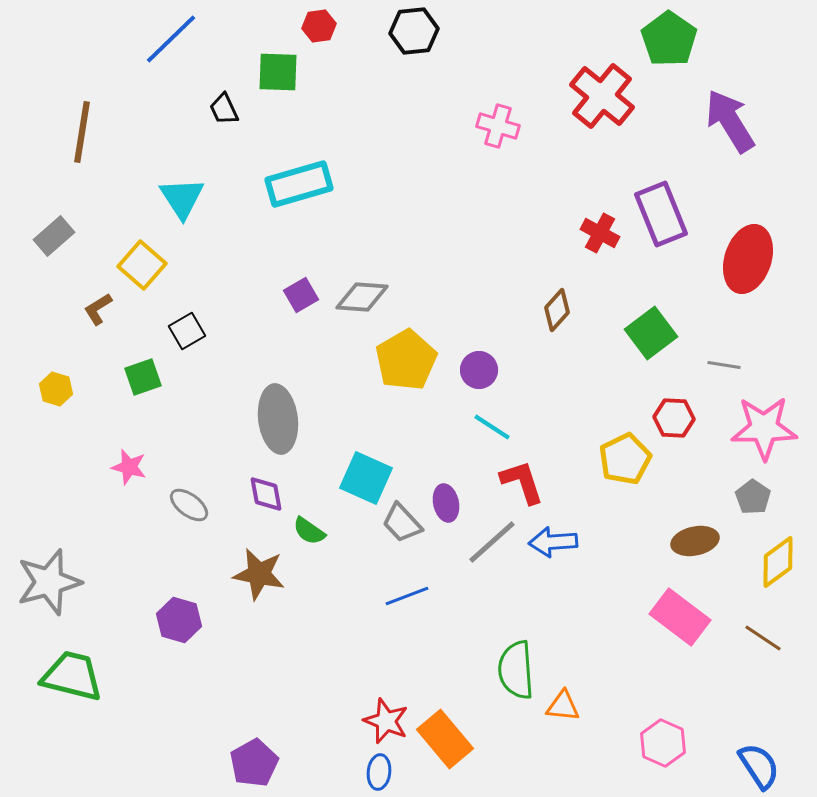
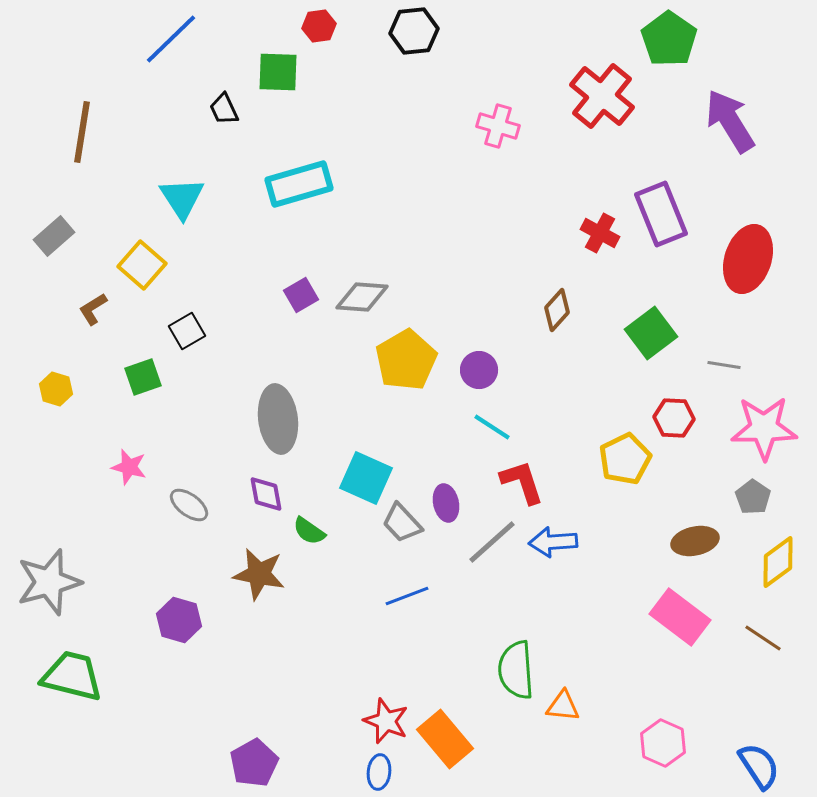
brown L-shape at (98, 309): moved 5 px left
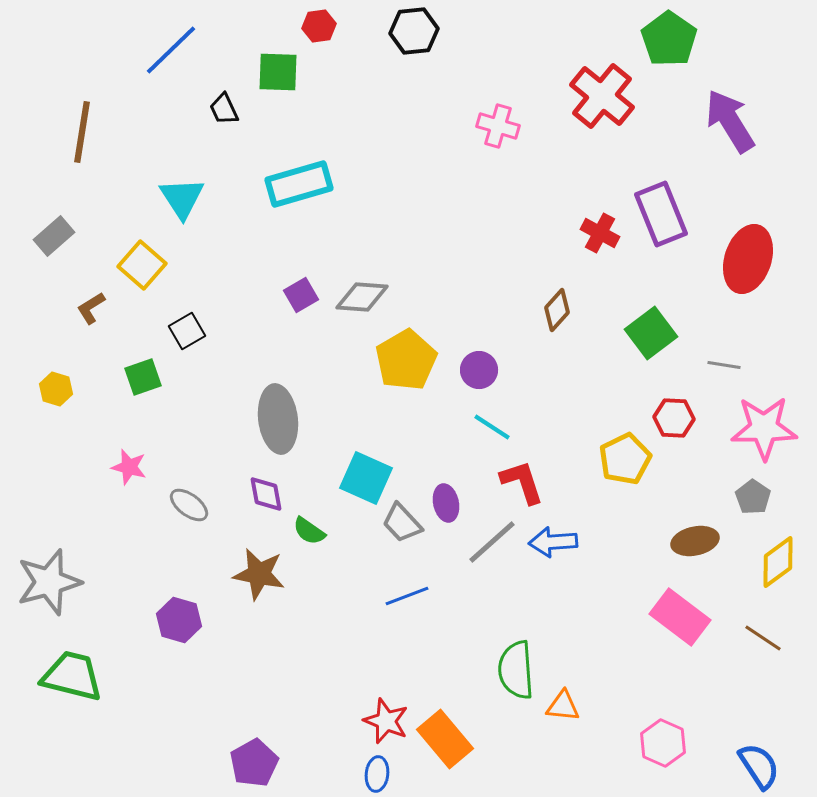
blue line at (171, 39): moved 11 px down
brown L-shape at (93, 309): moved 2 px left, 1 px up
blue ellipse at (379, 772): moved 2 px left, 2 px down
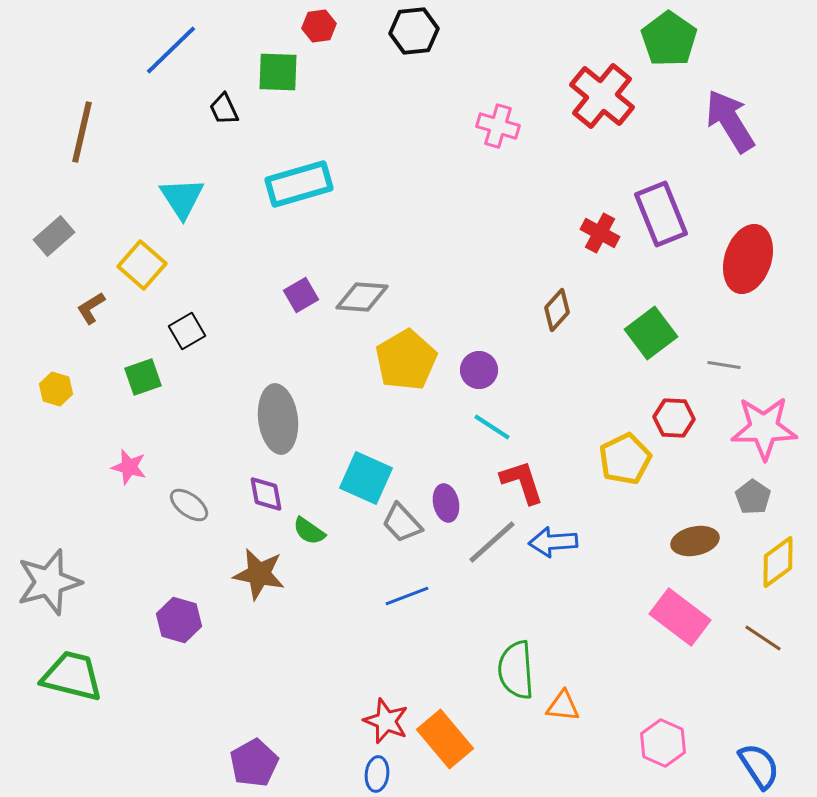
brown line at (82, 132): rotated 4 degrees clockwise
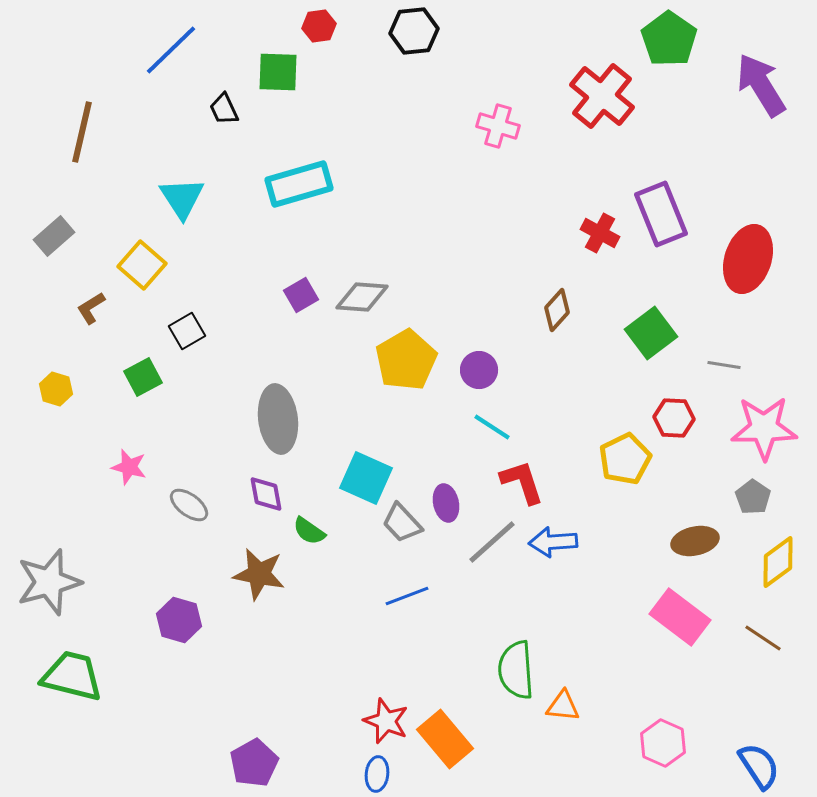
purple arrow at (730, 121): moved 31 px right, 36 px up
green square at (143, 377): rotated 9 degrees counterclockwise
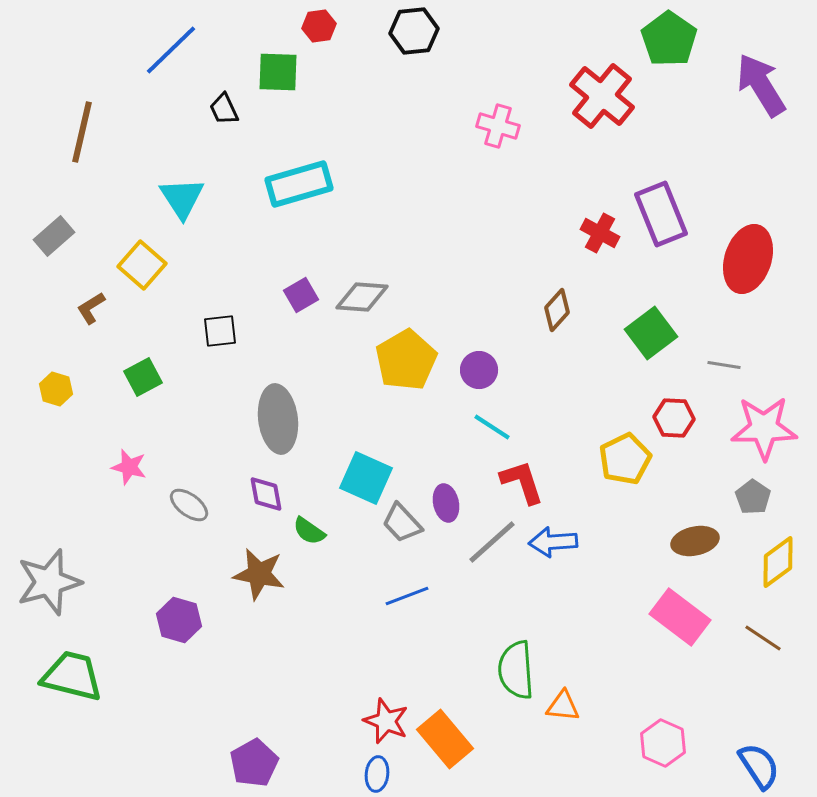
black square at (187, 331): moved 33 px right; rotated 24 degrees clockwise
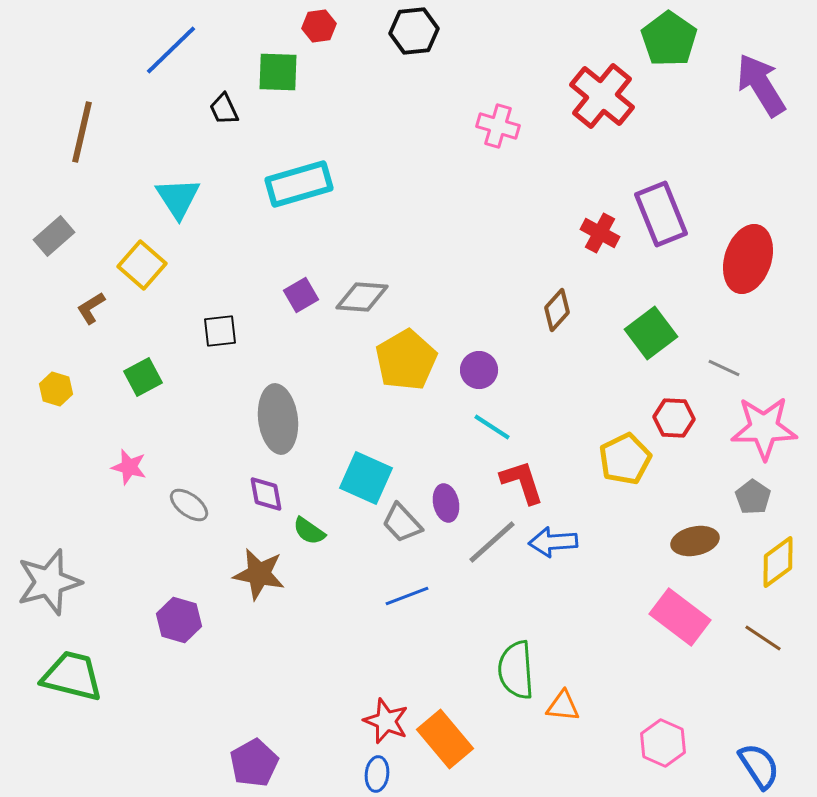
cyan triangle at (182, 198): moved 4 px left
gray line at (724, 365): moved 3 px down; rotated 16 degrees clockwise
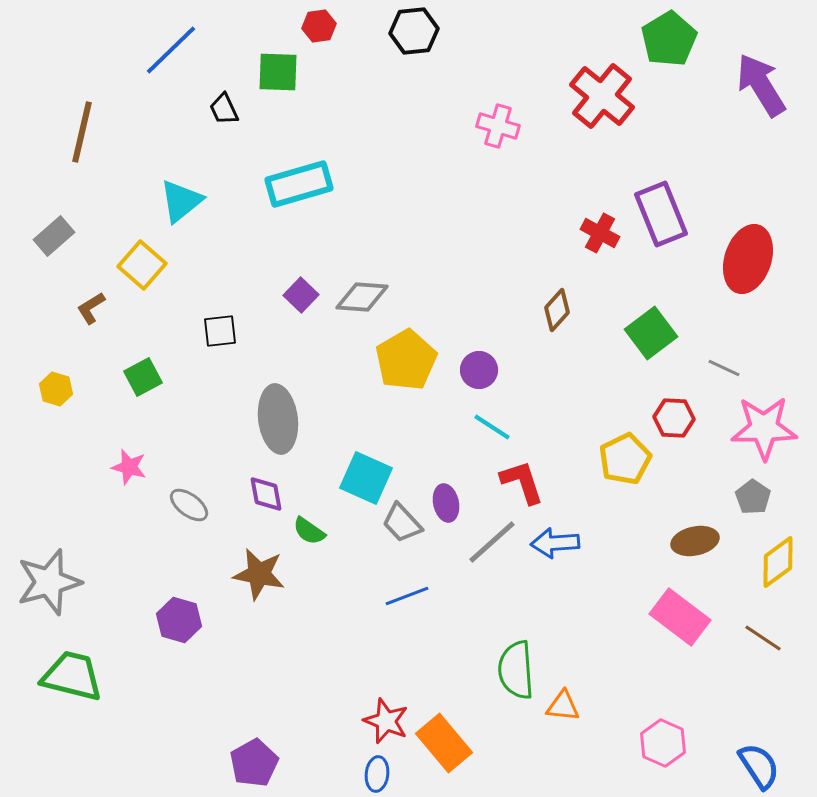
green pentagon at (669, 39): rotated 6 degrees clockwise
cyan triangle at (178, 198): moved 3 px right, 3 px down; rotated 24 degrees clockwise
purple square at (301, 295): rotated 16 degrees counterclockwise
blue arrow at (553, 542): moved 2 px right, 1 px down
orange rectangle at (445, 739): moved 1 px left, 4 px down
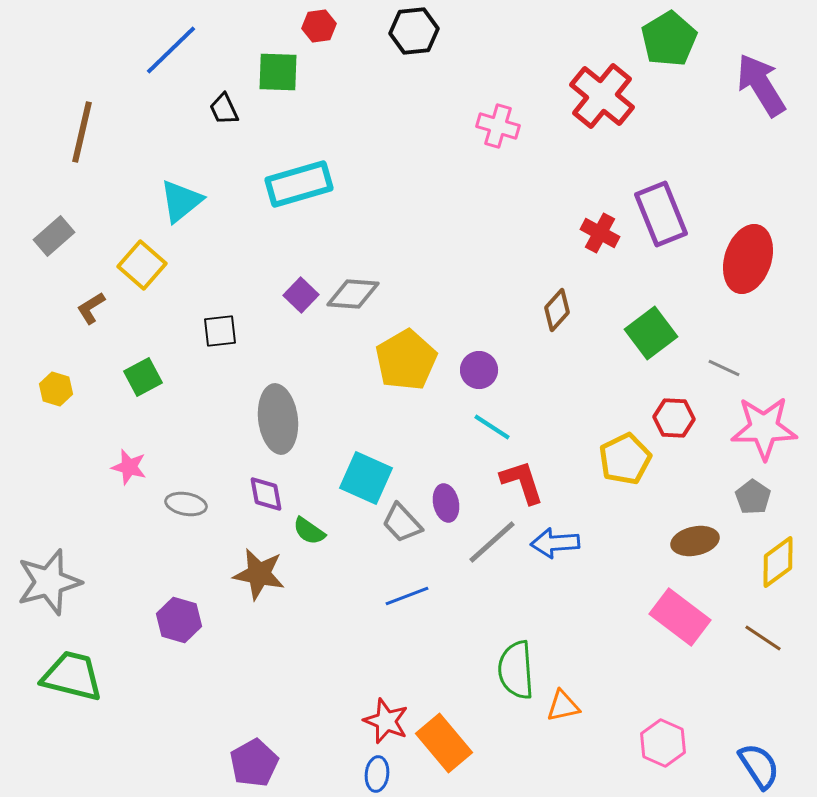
gray diamond at (362, 297): moved 9 px left, 3 px up
gray ellipse at (189, 505): moved 3 px left, 1 px up; rotated 27 degrees counterclockwise
orange triangle at (563, 706): rotated 18 degrees counterclockwise
